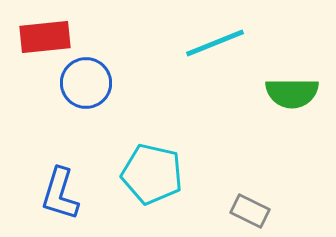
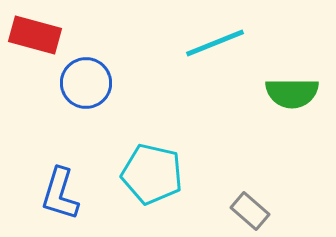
red rectangle: moved 10 px left, 2 px up; rotated 21 degrees clockwise
gray rectangle: rotated 15 degrees clockwise
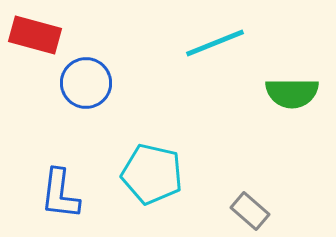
blue L-shape: rotated 10 degrees counterclockwise
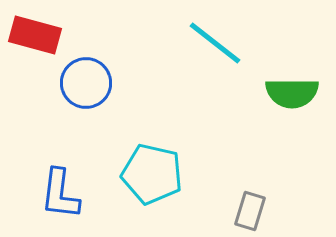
cyan line: rotated 60 degrees clockwise
gray rectangle: rotated 66 degrees clockwise
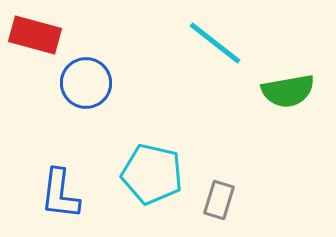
green semicircle: moved 4 px left, 2 px up; rotated 10 degrees counterclockwise
gray rectangle: moved 31 px left, 11 px up
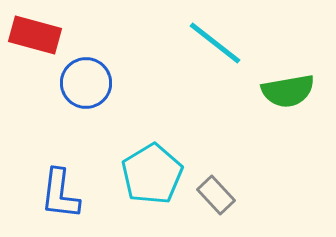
cyan pentagon: rotated 28 degrees clockwise
gray rectangle: moved 3 px left, 5 px up; rotated 60 degrees counterclockwise
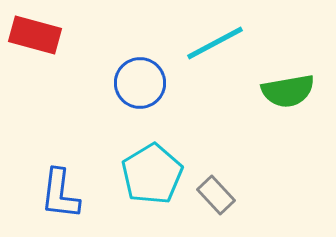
cyan line: rotated 66 degrees counterclockwise
blue circle: moved 54 px right
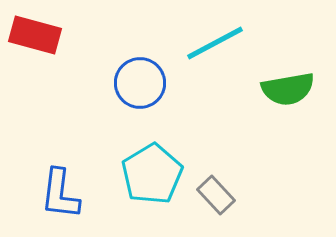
green semicircle: moved 2 px up
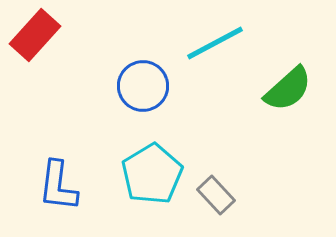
red rectangle: rotated 63 degrees counterclockwise
blue circle: moved 3 px right, 3 px down
green semicircle: rotated 32 degrees counterclockwise
blue L-shape: moved 2 px left, 8 px up
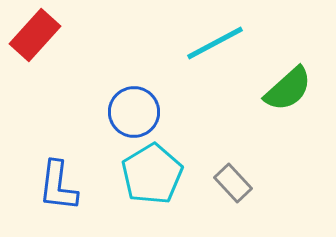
blue circle: moved 9 px left, 26 px down
gray rectangle: moved 17 px right, 12 px up
